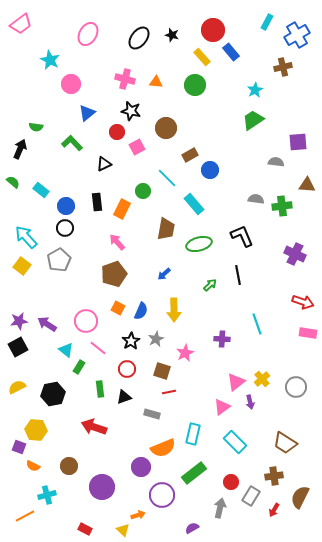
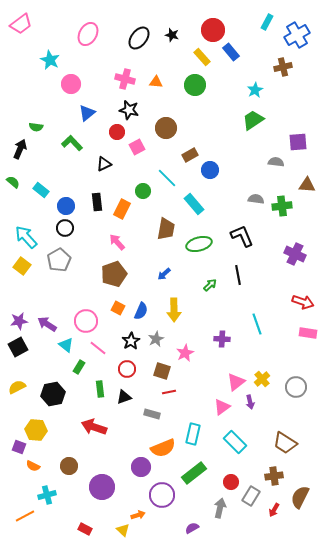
black star at (131, 111): moved 2 px left, 1 px up
cyan triangle at (66, 350): moved 5 px up
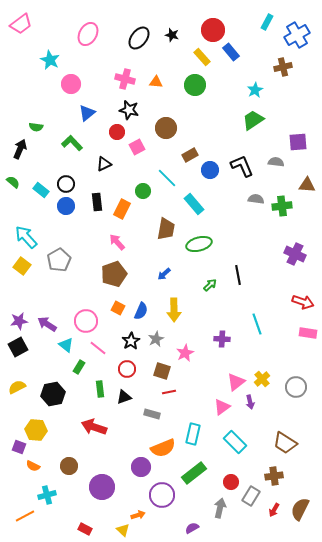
black circle at (65, 228): moved 1 px right, 44 px up
black L-shape at (242, 236): moved 70 px up
brown semicircle at (300, 497): moved 12 px down
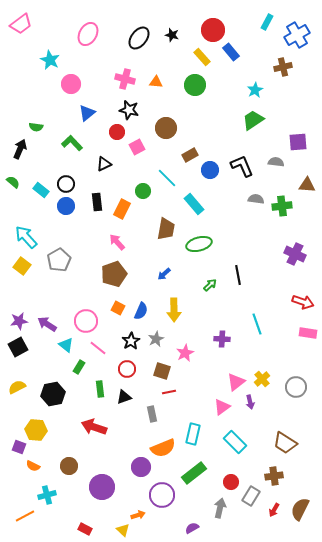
gray rectangle at (152, 414): rotated 63 degrees clockwise
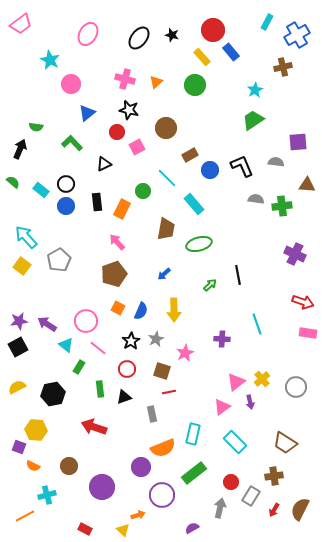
orange triangle at (156, 82): rotated 48 degrees counterclockwise
